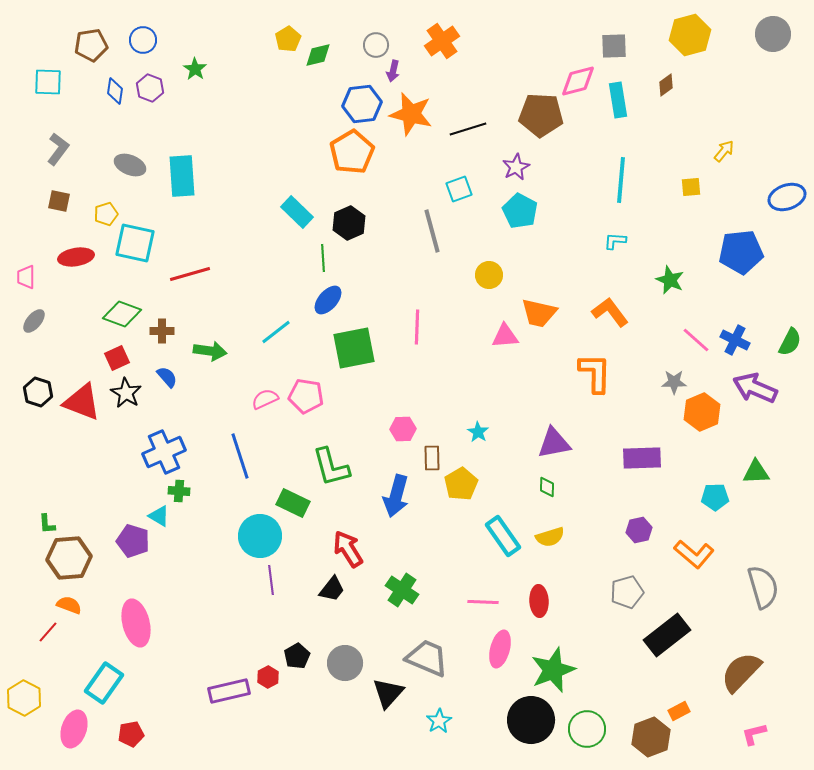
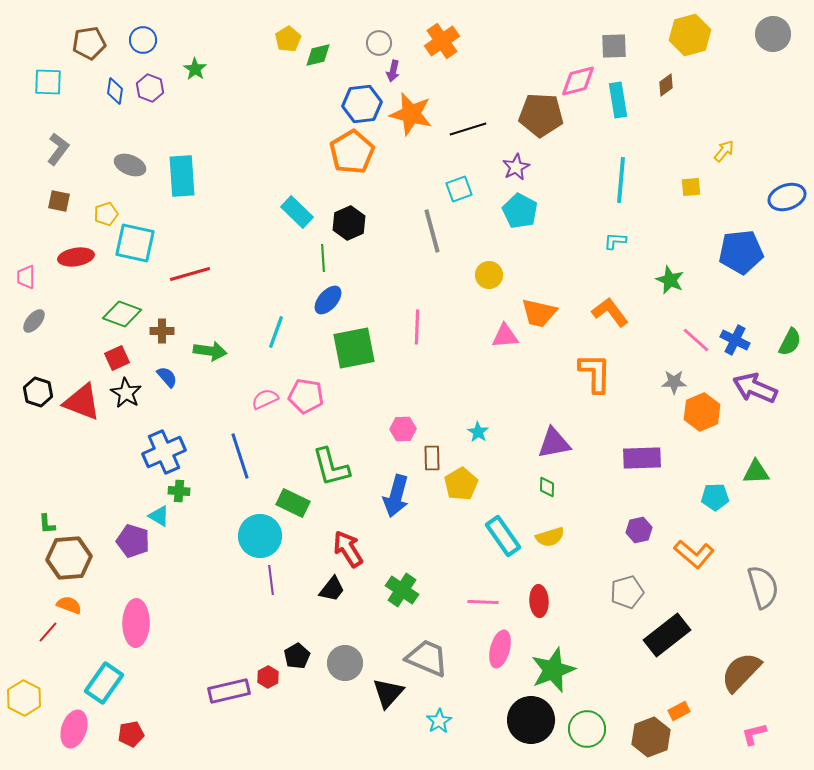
brown pentagon at (91, 45): moved 2 px left, 2 px up
gray circle at (376, 45): moved 3 px right, 2 px up
cyan line at (276, 332): rotated 32 degrees counterclockwise
pink ellipse at (136, 623): rotated 15 degrees clockwise
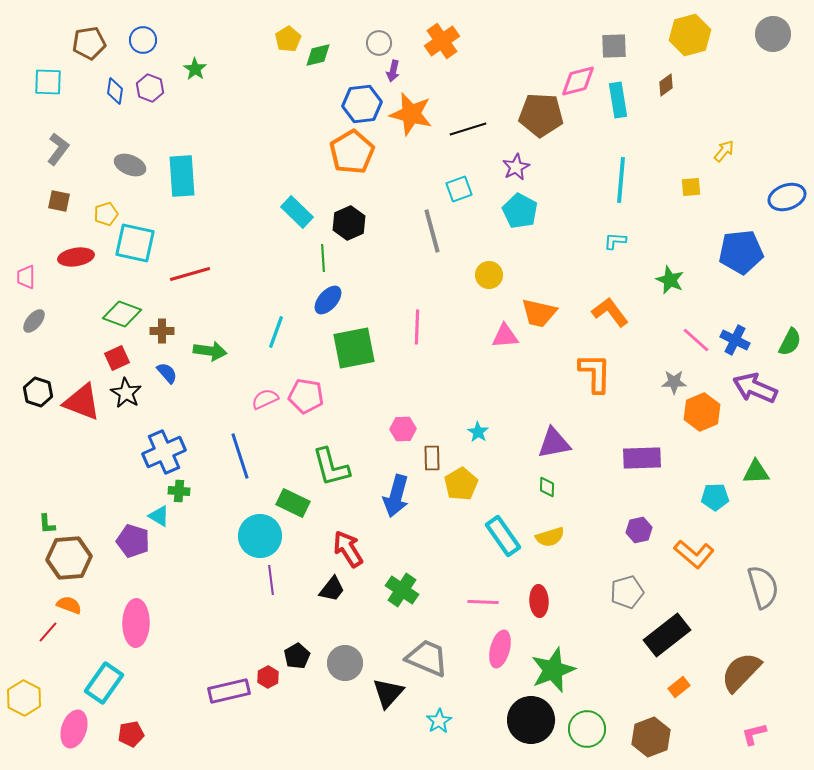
blue semicircle at (167, 377): moved 4 px up
orange rectangle at (679, 711): moved 24 px up; rotated 10 degrees counterclockwise
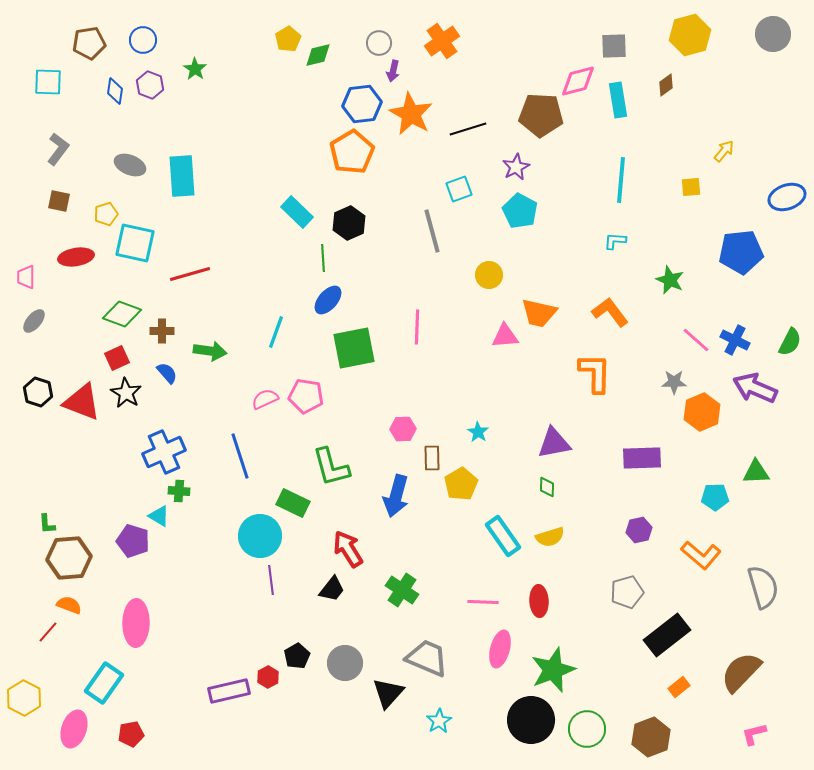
purple hexagon at (150, 88): moved 3 px up
orange star at (411, 114): rotated 15 degrees clockwise
orange L-shape at (694, 554): moved 7 px right, 1 px down
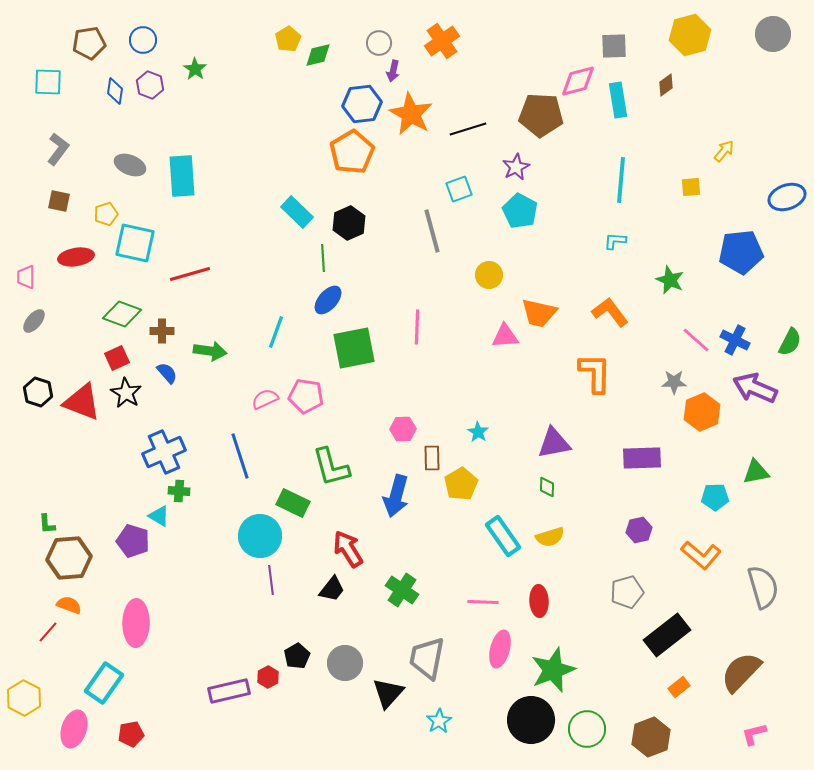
green triangle at (756, 472): rotated 8 degrees counterclockwise
gray trapezoid at (427, 658): rotated 102 degrees counterclockwise
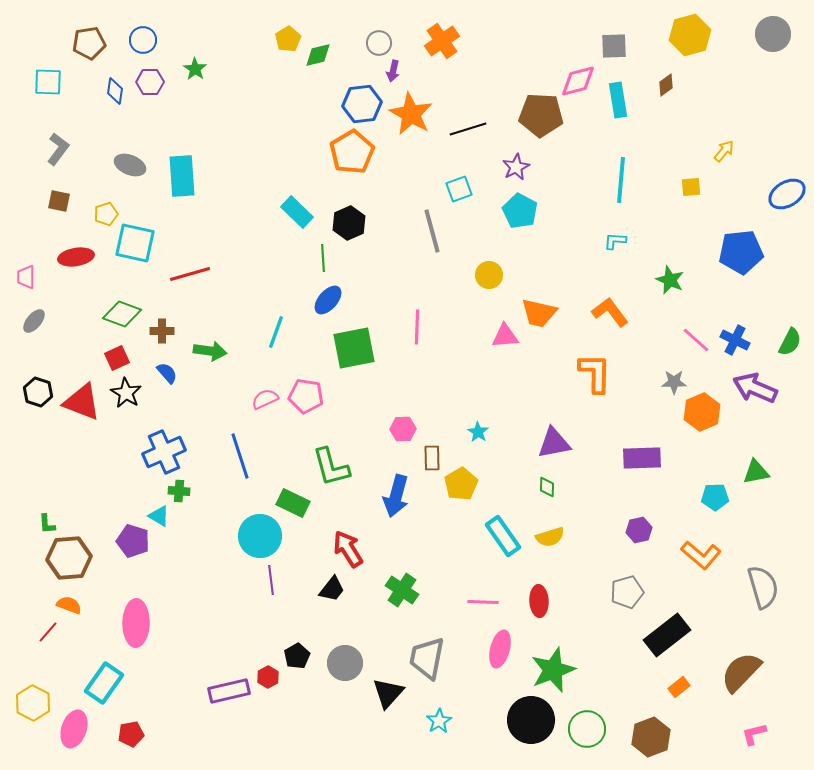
purple hexagon at (150, 85): moved 3 px up; rotated 20 degrees counterclockwise
blue ellipse at (787, 197): moved 3 px up; rotated 12 degrees counterclockwise
yellow hexagon at (24, 698): moved 9 px right, 5 px down
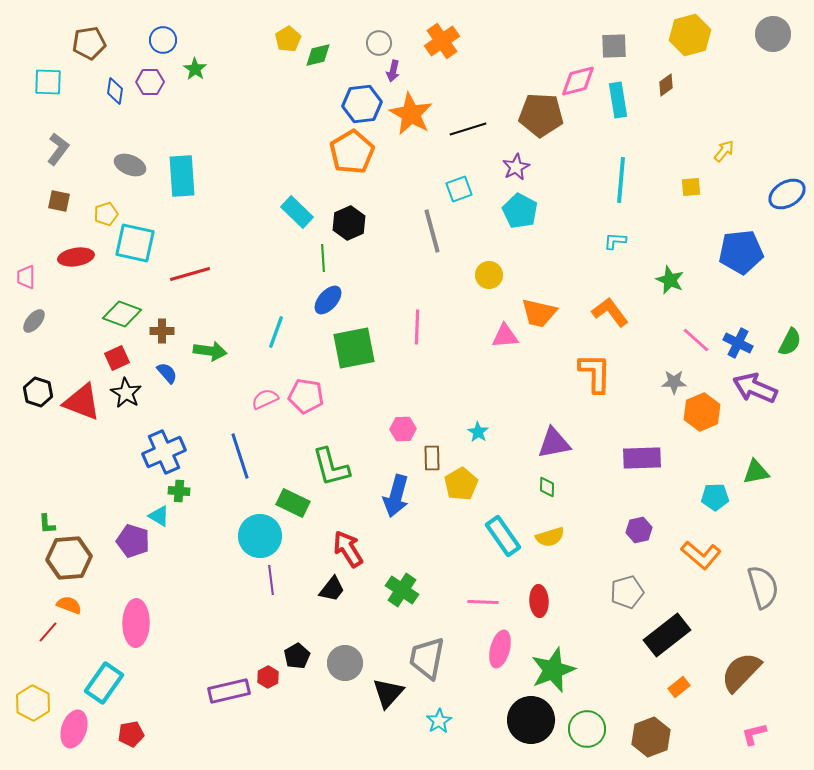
blue circle at (143, 40): moved 20 px right
blue cross at (735, 340): moved 3 px right, 3 px down
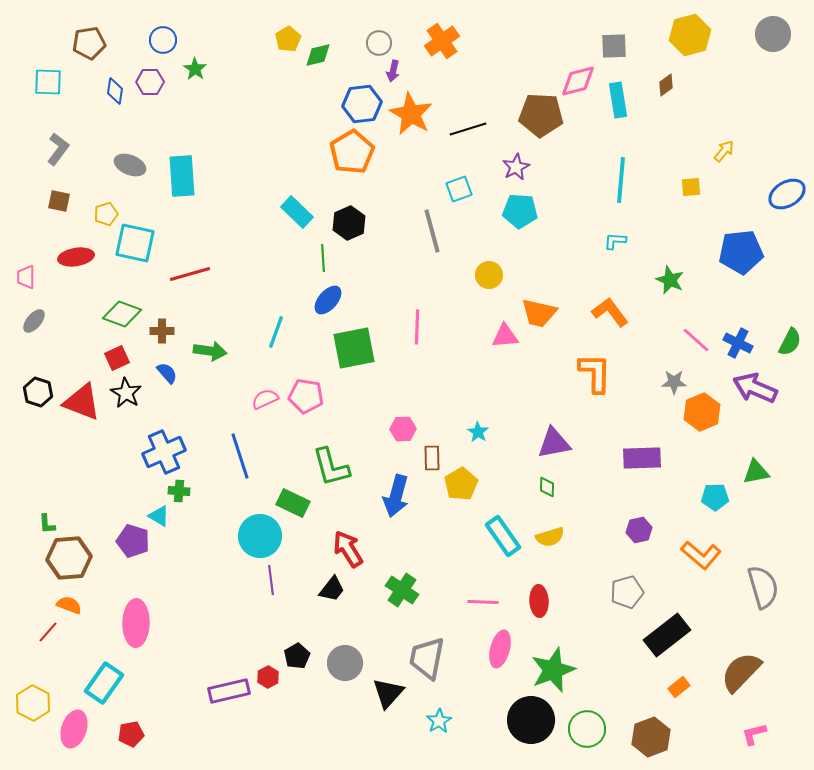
cyan pentagon at (520, 211): rotated 24 degrees counterclockwise
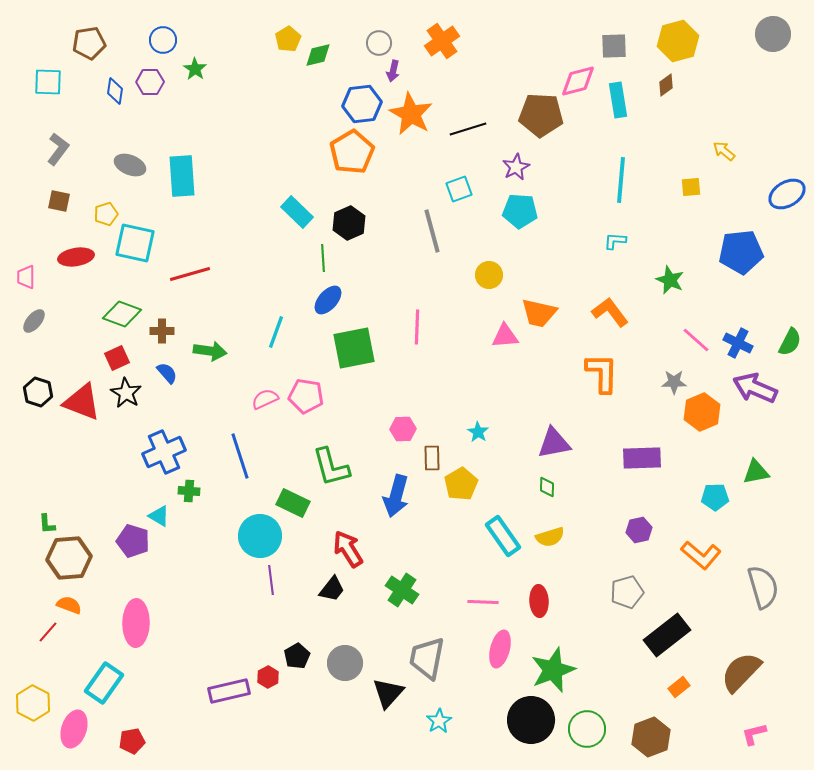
yellow hexagon at (690, 35): moved 12 px left, 6 px down
yellow arrow at (724, 151): rotated 90 degrees counterclockwise
orange L-shape at (595, 373): moved 7 px right
green cross at (179, 491): moved 10 px right
red pentagon at (131, 734): moved 1 px right, 7 px down
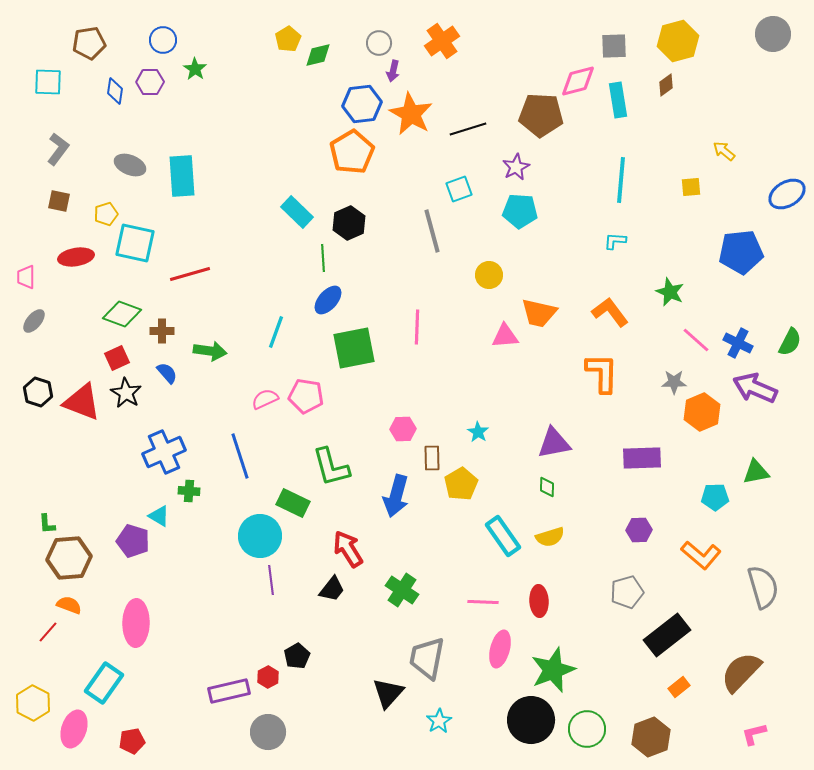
green star at (670, 280): moved 12 px down
purple hexagon at (639, 530): rotated 10 degrees clockwise
gray circle at (345, 663): moved 77 px left, 69 px down
